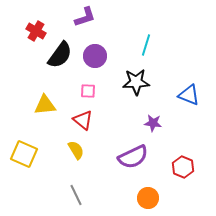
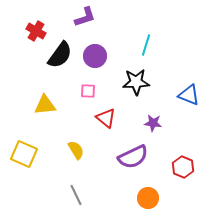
red triangle: moved 23 px right, 2 px up
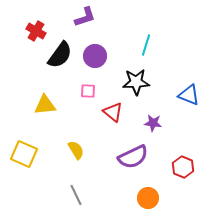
red triangle: moved 7 px right, 6 px up
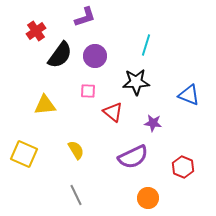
red cross: rotated 24 degrees clockwise
